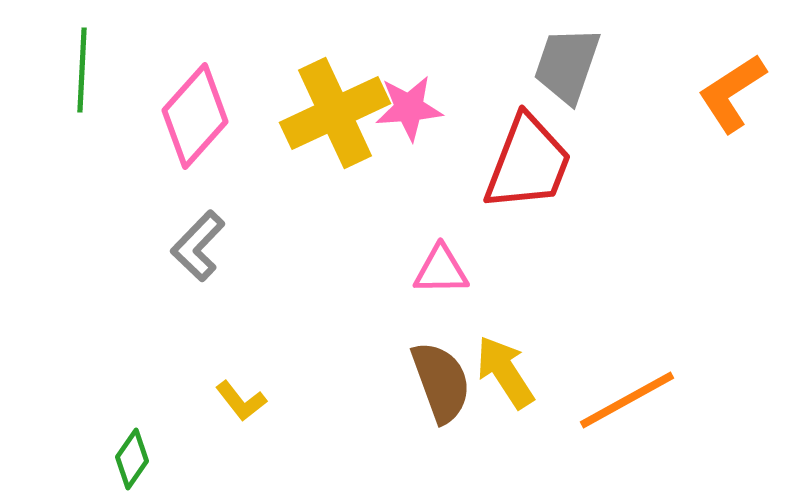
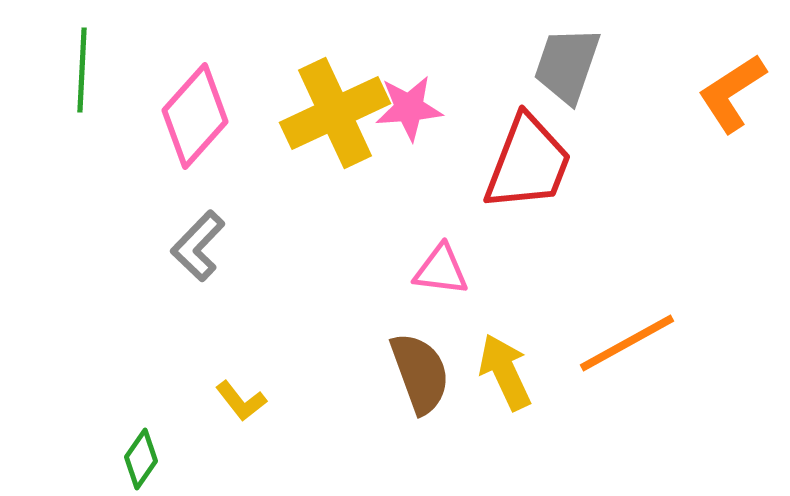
pink triangle: rotated 8 degrees clockwise
yellow arrow: rotated 8 degrees clockwise
brown semicircle: moved 21 px left, 9 px up
orange line: moved 57 px up
green diamond: moved 9 px right
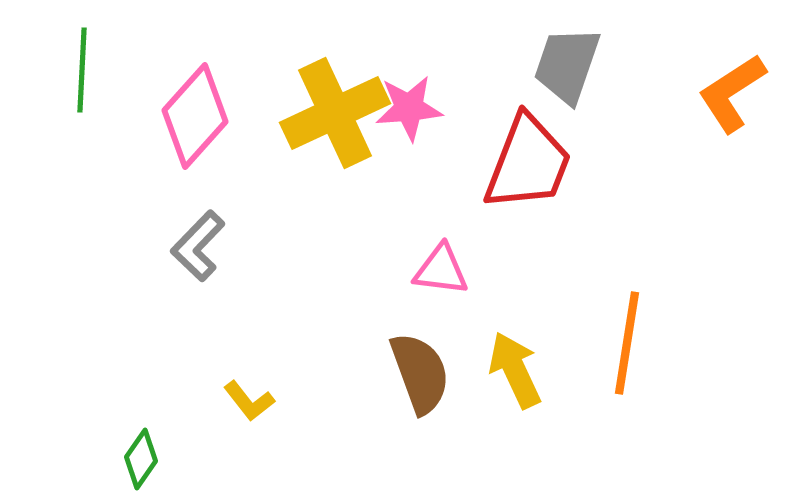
orange line: rotated 52 degrees counterclockwise
yellow arrow: moved 10 px right, 2 px up
yellow L-shape: moved 8 px right
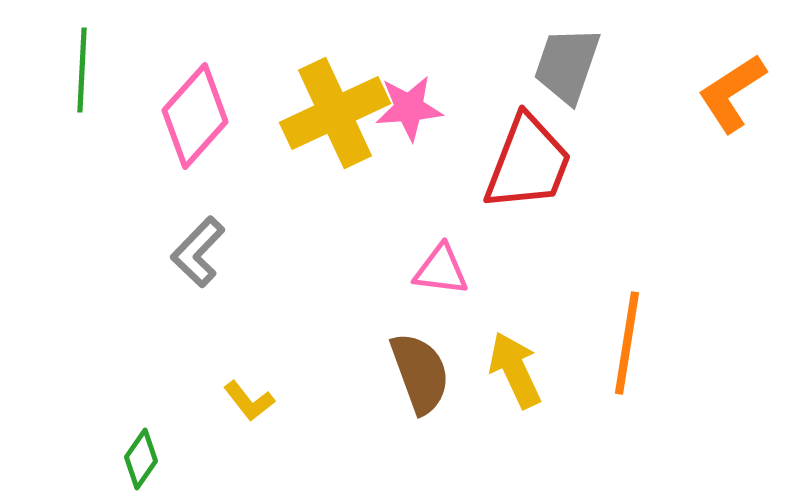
gray L-shape: moved 6 px down
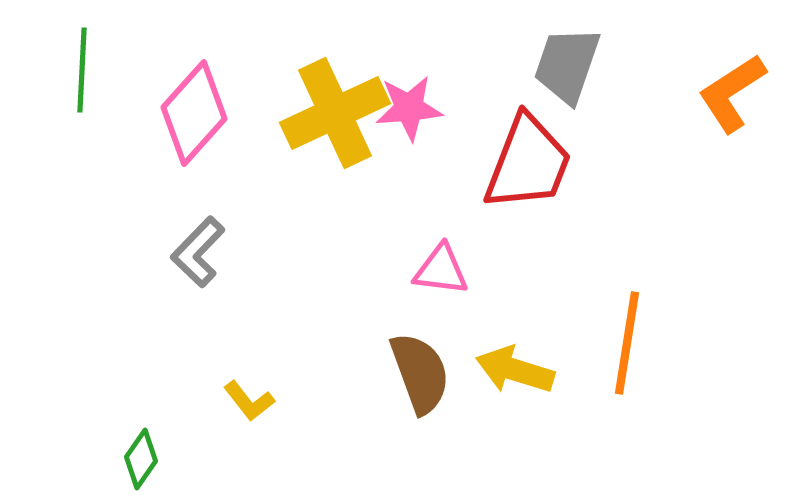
pink diamond: moved 1 px left, 3 px up
yellow arrow: rotated 48 degrees counterclockwise
